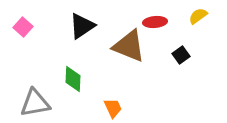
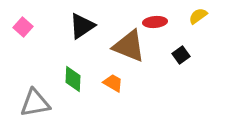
orange trapezoid: moved 25 px up; rotated 35 degrees counterclockwise
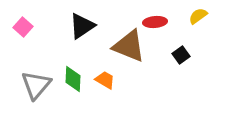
orange trapezoid: moved 8 px left, 3 px up
gray triangle: moved 1 px right, 18 px up; rotated 40 degrees counterclockwise
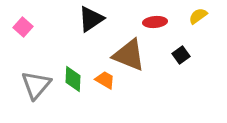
black triangle: moved 9 px right, 7 px up
brown triangle: moved 9 px down
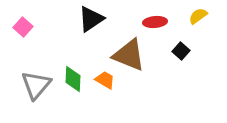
black square: moved 4 px up; rotated 12 degrees counterclockwise
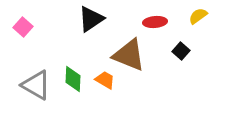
gray triangle: rotated 40 degrees counterclockwise
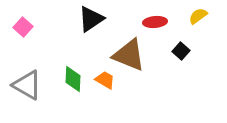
gray triangle: moved 9 px left
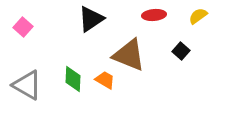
red ellipse: moved 1 px left, 7 px up
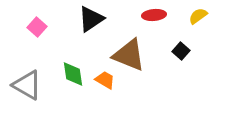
pink square: moved 14 px right
green diamond: moved 5 px up; rotated 12 degrees counterclockwise
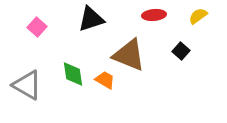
black triangle: rotated 16 degrees clockwise
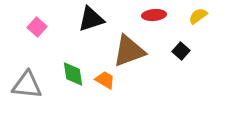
brown triangle: moved 4 px up; rotated 42 degrees counterclockwise
gray triangle: rotated 24 degrees counterclockwise
